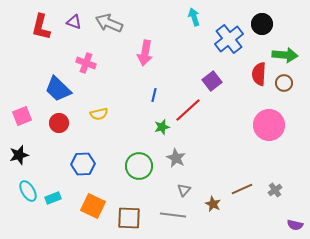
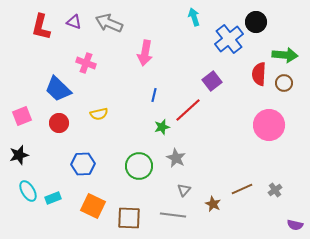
black circle: moved 6 px left, 2 px up
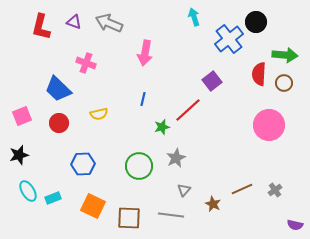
blue line: moved 11 px left, 4 px down
gray star: rotated 18 degrees clockwise
gray line: moved 2 px left
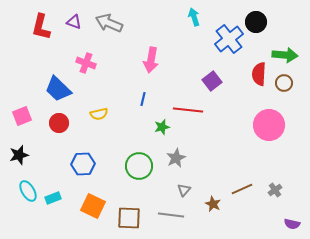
pink arrow: moved 6 px right, 7 px down
red line: rotated 48 degrees clockwise
purple semicircle: moved 3 px left, 1 px up
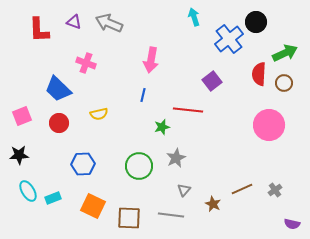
red L-shape: moved 2 px left, 3 px down; rotated 16 degrees counterclockwise
green arrow: moved 2 px up; rotated 30 degrees counterclockwise
blue line: moved 4 px up
black star: rotated 12 degrees clockwise
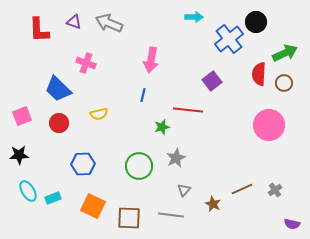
cyan arrow: rotated 108 degrees clockwise
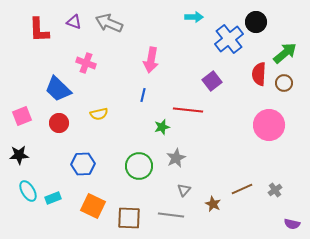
green arrow: rotated 15 degrees counterclockwise
